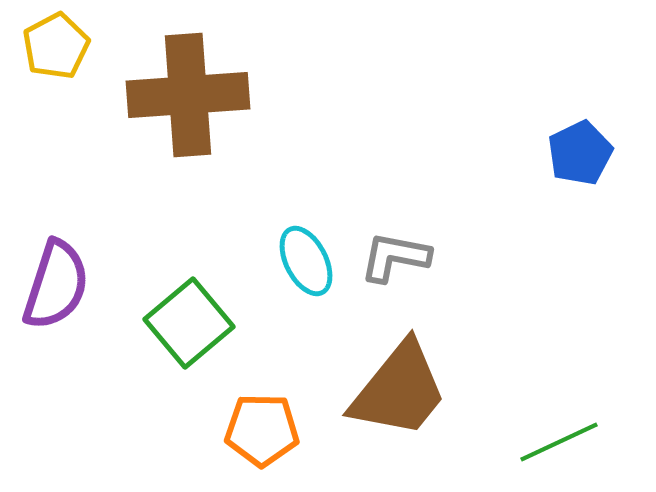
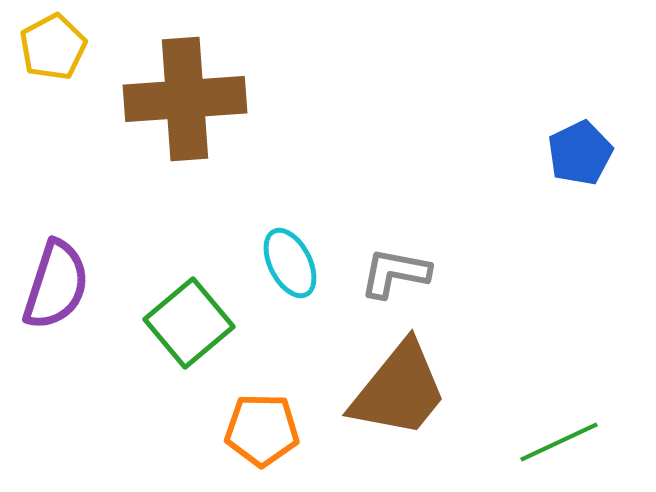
yellow pentagon: moved 3 px left, 1 px down
brown cross: moved 3 px left, 4 px down
gray L-shape: moved 16 px down
cyan ellipse: moved 16 px left, 2 px down
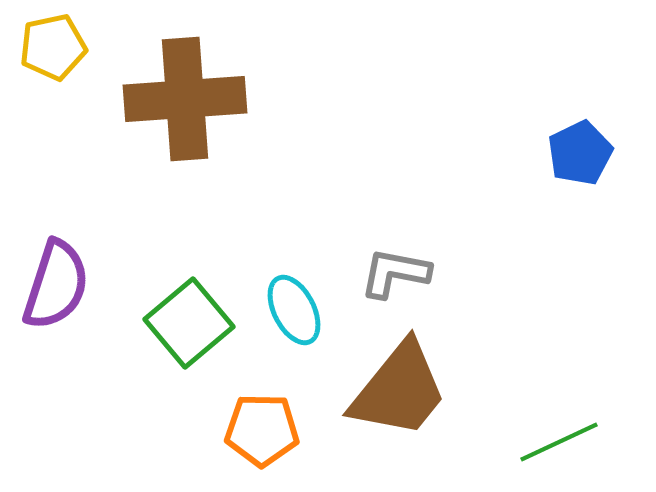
yellow pentagon: rotated 16 degrees clockwise
cyan ellipse: moved 4 px right, 47 px down
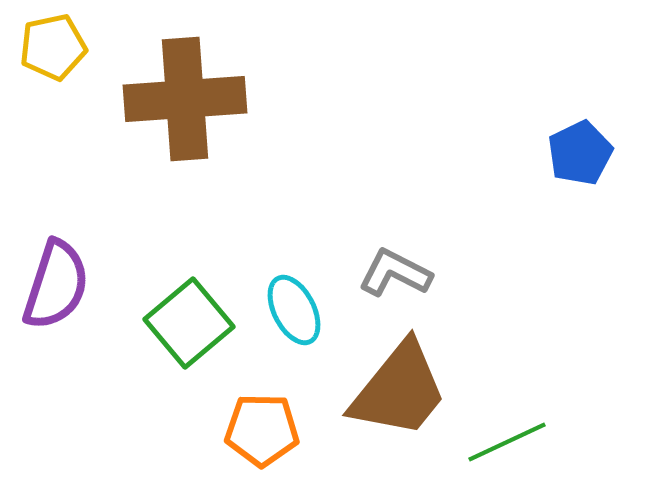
gray L-shape: rotated 16 degrees clockwise
green line: moved 52 px left
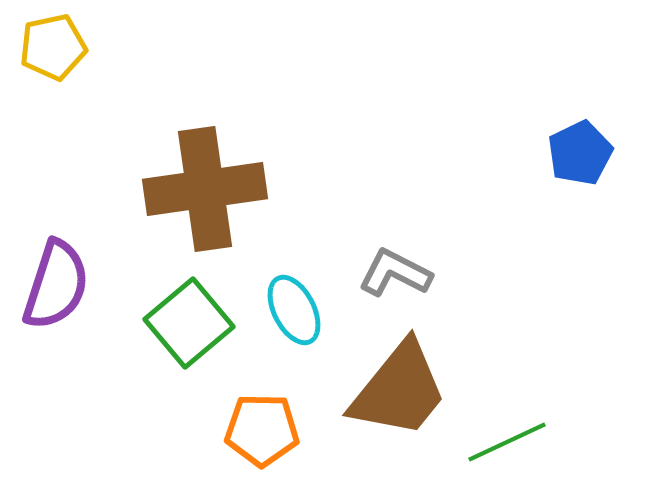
brown cross: moved 20 px right, 90 px down; rotated 4 degrees counterclockwise
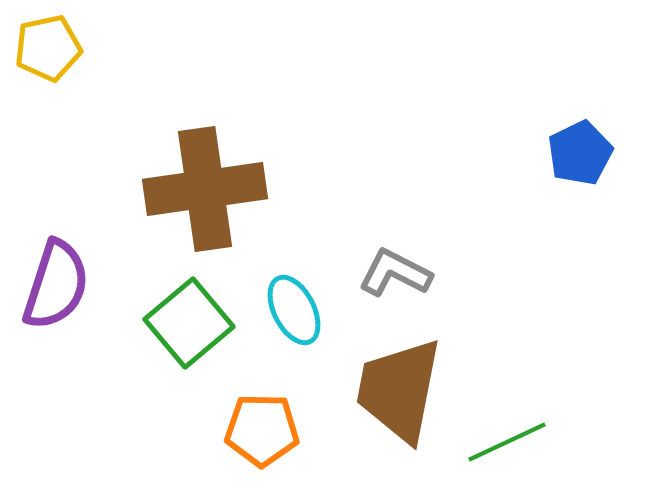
yellow pentagon: moved 5 px left, 1 px down
brown trapezoid: rotated 152 degrees clockwise
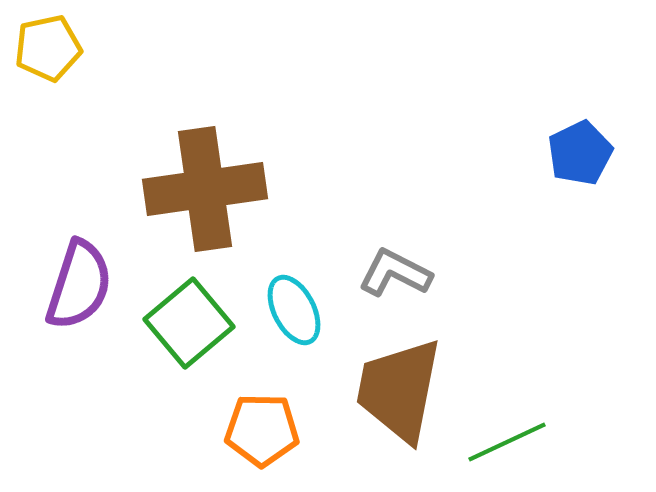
purple semicircle: moved 23 px right
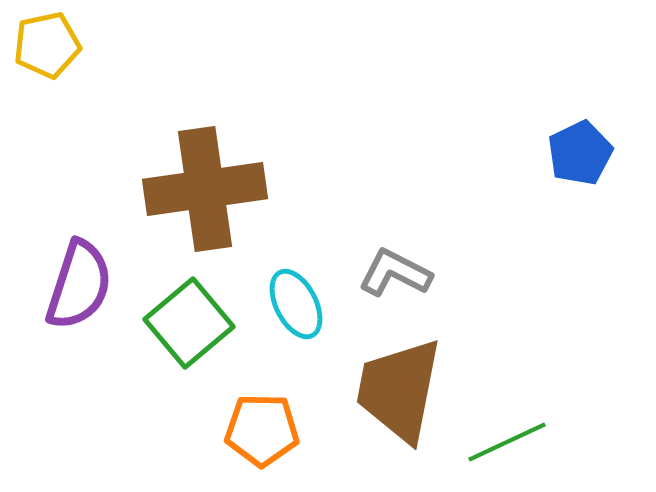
yellow pentagon: moved 1 px left, 3 px up
cyan ellipse: moved 2 px right, 6 px up
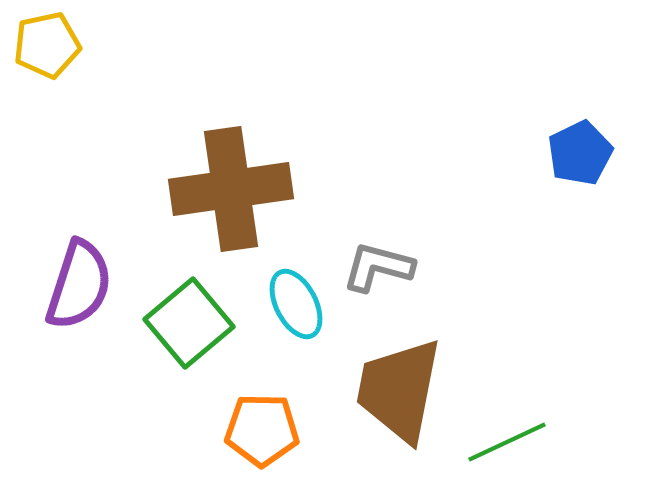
brown cross: moved 26 px right
gray L-shape: moved 17 px left, 6 px up; rotated 12 degrees counterclockwise
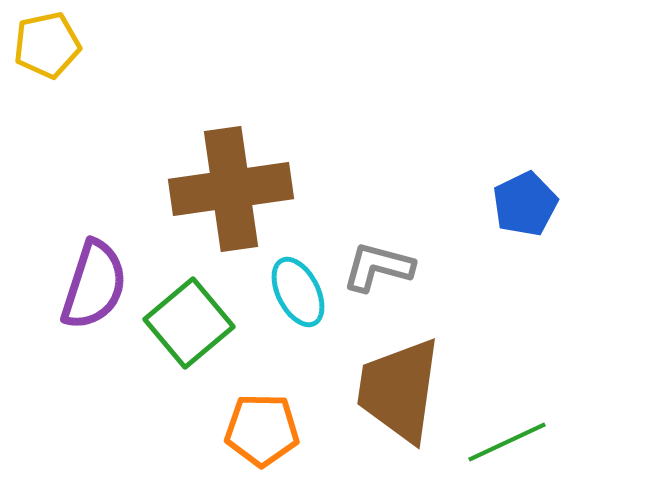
blue pentagon: moved 55 px left, 51 px down
purple semicircle: moved 15 px right
cyan ellipse: moved 2 px right, 12 px up
brown trapezoid: rotated 3 degrees counterclockwise
